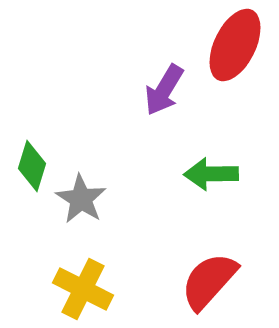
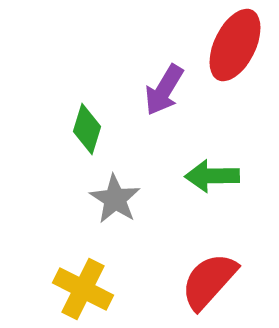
green diamond: moved 55 px right, 37 px up
green arrow: moved 1 px right, 2 px down
gray star: moved 34 px right
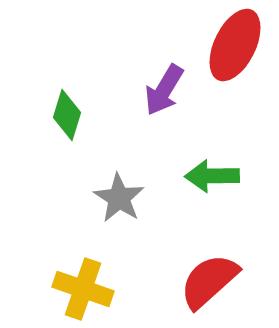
green diamond: moved 20 px left, 14 px up
gray star: moved 4 px right, 1 px up
red semicircle: rotated 6 degrees clockwise
yellow cross: rotated 8 degrees counterclockwise
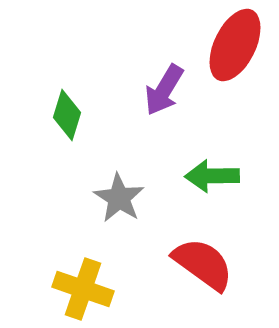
red semicircle: moved 6 px left, 17 px up; rotated 78 degrees clockwise
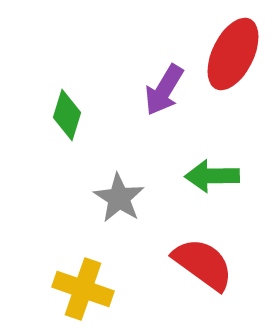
red ellipse: moved 2 px left, 9 px down
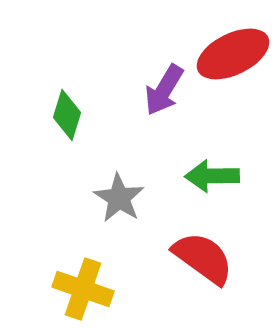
red ellipse: rotated 38 degrees clockwise
red semicircle: moved 6 px up
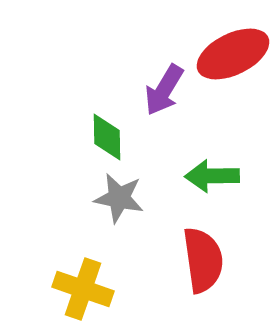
green diamond: moved 40 px right, 22 px down; rotated 18 degrees counterclockwise
gray star: rotated 21 degrees counterclockwise
red semicircle: moved 2 px down; rotated 46 degrees clockwise
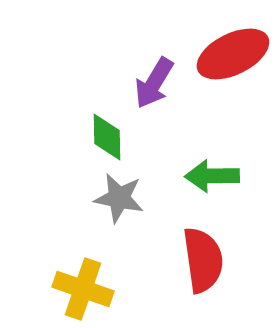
purple arrow: moved 10 px left, 7 px up
